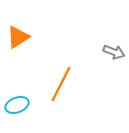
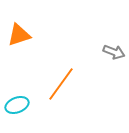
orange triangle: moved 1 px right, 2 px up; rotated 15 degrees clockwise
orange line: rotated 9 degrees clockwise
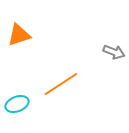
orange line: rotated 21 degrees clockwise
cyan ellipse: moved 1 px up
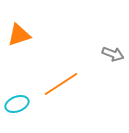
gray arrow: moved 1 px left, 2 px down
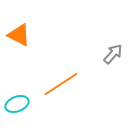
orange triangle: rotated 45 degrees clockwise
gray arrow: rotated 70 degrees counterclockwise
